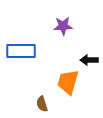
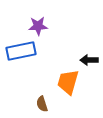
purple star: moved 25 px left
blue rectangle: rotated 12 degrees counterclockwise
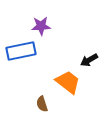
purple star: moved 3 px right
black arrow: rotated 30 degrees counterclockwise
orange trapezoid: rotated 112 degrees clockwise
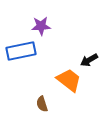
orange trapezoid: moved 1 px right, 2 px up
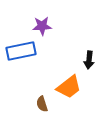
purple star: moved 1 px right
black arrow: rotated 54 degrees counterclockwise
orange trapezoid: moved 7 px down; rotated 104 degrees clockwise
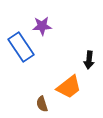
blue rectangle: moved 4 px up; rotated 68 degrees clockwise
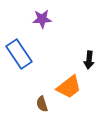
purple star: moved 7 px up
blue rectangle: moved 2 px left, 7 px down
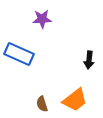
blue rectangle: rotated 32 degrees counterclockwise
orange trapezoid: moved 6 px right, 13 px down
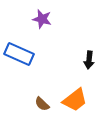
purple star: rotated 18 degrees clockwise
brown semicircle: rotated 28 degrees counterclockwise
